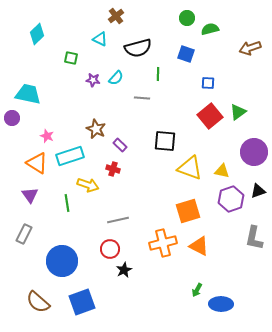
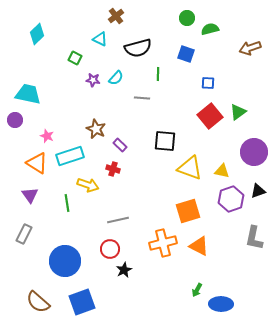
green square at (71, 58): moved 4 px right; rotated 16 degrees clockwise
purple circle at (12, 118): moved 3 px right, 2 px down
blue circle at (62, 261): moved 3 px right
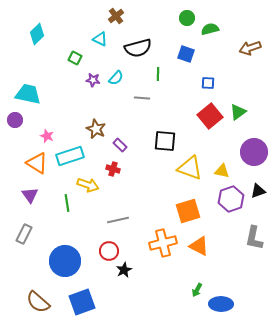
red circle at (110, 249): moved 1 px left, 2 px down
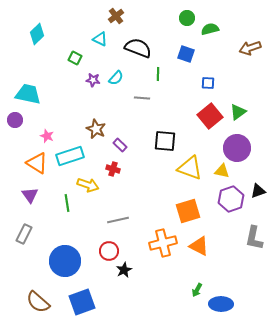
black semicircle at (138, 48): rotated 144 degrees counterclockwise
purple circle at (254, 152): moved 17 px left, 4 px up
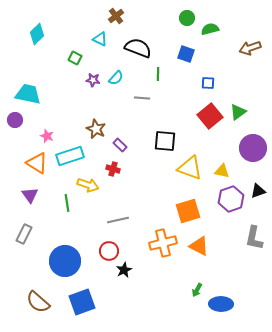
purple circle at (237, 148): moved 16 px right
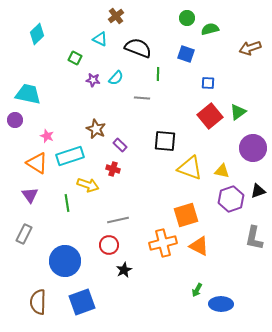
orange square at (188, 211): moved 2 px left, 4 px down
red circle at (109, 251): moved 6 px up
brown semicircle at (38, 302): rotated 50 degrees clockwise
